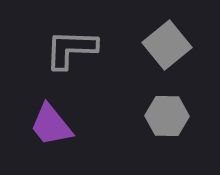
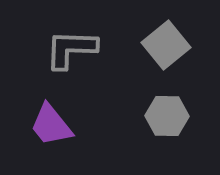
gray square: moved 1 px left
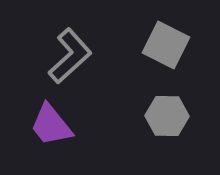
gray square: rotated 24 degrees counterclockwise
gray L-shape: moved 1 px left, 7 px down; rotated 136 degrees clockwise
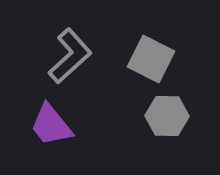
gray square: moved 15 px left, 14 px down
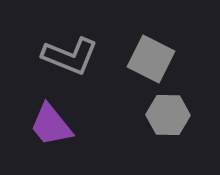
gray L-shape: rotated 64 degrees clockwise
gray hexagon: moved 1 px right, 1 px up
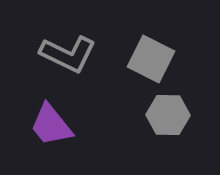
gray L-shape: moved 2 px left, 2 px up; rotated 4 degrees clockwise
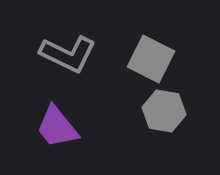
gray hexagon: moved 4 px left, 4 px up; rotated 9 degrees clockwise
purple trapezoid: moved 6 px right, 2 px down
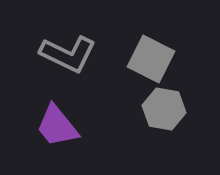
gray hexagon: moved 2 px up
purple trapezoid: moved 1 px up
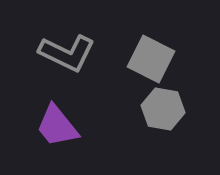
gray L-shape: moved 1 px left, 1 px up
gray hexagon: moved 1 px left
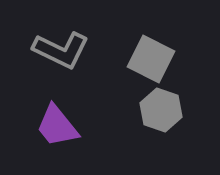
gray L-shape: moved 6 px left, 3 px up
gray hexagon: moved 2 px left, 1 px down; rotated 9 degrees clockwise
